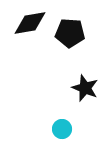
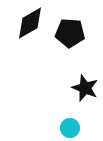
black diamond: rotated 20 degrees counterclockwise
cyan circle: moved 8 px right, 1 px up
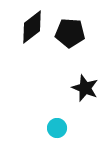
black diamond: moved 2 px right, 4 px down; rotated 8 degrees counterclockwise
cyan circle: moved 13 px left
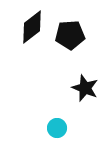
black pentagon: moved 2 px down; rotated 8 degrees counterclockwise
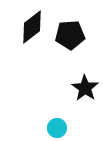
black star: rotated 12 degrees clockwise
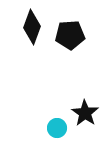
black diamond: rotated 32 degrees counterclockwise
black star: moved 25 px down
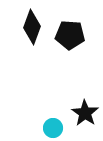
black pentagon: rotated 8 degrees clockwise
cyan circle: moved 4 px left
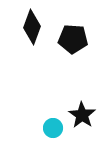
black pentagon: moved 3 px right, 4 px down
black star: moved 3 px left, 2 px down
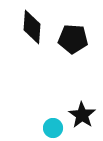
black diamond: rotated 16 degrees counterclockwise
